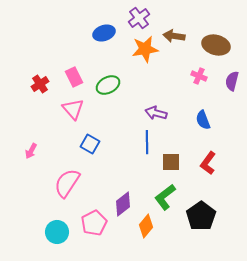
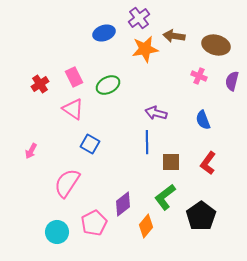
pink triangle: rotated 15 degrees counterclockwise
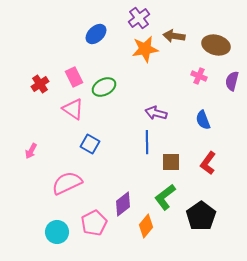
blue ellipse: moved 8 px left, 1 px down; rotated 25 degrees counterclockwise
green ellipse: moved 4 px left, 2 px down
pink semicircle: rotated 32 degrees clockwise
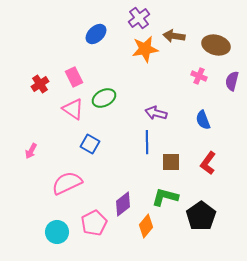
green ellipse: moved 11 px down
green L-shape: rotated 52 degrees clockwise
